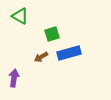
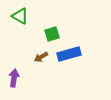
blue rectangle: moved 1 px down
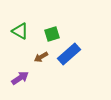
green triangle: moved 15 px down
blue rectangle: rotated 25 degrees counterclockwise
purple arrow: moved 6 px right; rotated 48 degrees clockwise
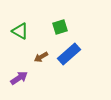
green square: moved 8 px right, 7 px up
purple arrow: moved 1 px left
